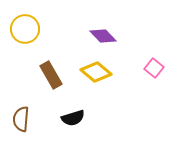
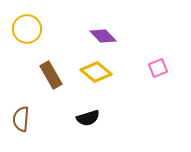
yellow circle: moved 2 px right
pink square: moved 4 px right; rotated 30 degrees clockwise
black semicircle: moved 15 px right
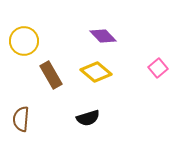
yellow circle: moved 3 px left, 12 px down
pink square: rotated 18 degrees counterclockwise
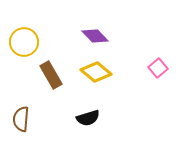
purple diamond: moved 8 px left
yellow circle: moved 1 px down
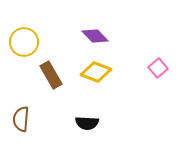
yellow diamond: rotated 20 degrees counterclockwise
black semicircle: moved 1 px left, 5 px down; rotated 20 degrees clockwise
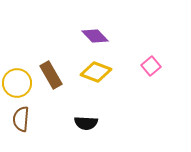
yellow circle: moved 7 px left, 41 px down
pink square: moved 7 px left, 2 px up
black semicircle: moved 1 px left
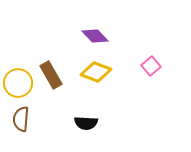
yellow circle: moved 1 px right
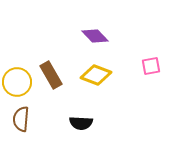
pink square: rotated 30 degrees clockwise
yellow diamond: moved 3 px down
yellow circle: moved 1 px left, 1 px up
black semicircle: moved 5 px left
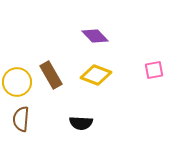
pink square: moved 3 px right, 4 px down
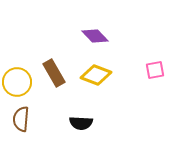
pink square: moved 1 px right
brown rectangle: moved 3 px right, 2 px up
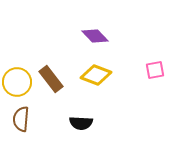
brown rectangle: moved 3 px left, 6 px down; rotated 8 degrees counterclockwise
